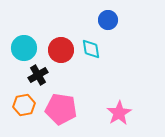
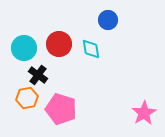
red circle: moved 2 px left, 6 px up
black cross: rotated 24 degrees counterclockwise
orange hexagon: moved 3 px right, 7 px up
pink pentagon: rotated 8 degrees clockwise
pink star: moved 25 px right
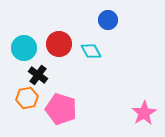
cyan diamond: moved 2 px down; rotated 20 degrees counterclockwise
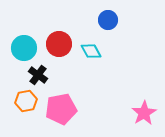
orange hexagon: moved 1 px left, 3 px down
pink pentagon: rotated 28 degrees counterclockwise
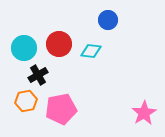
cyan diamond: rotated 55 degrees counterclockwise
black cross: rotated 24 degrees clockwise
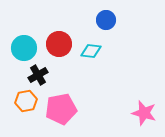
blue circle: moved 2 px left
pink star: rotated 25 degrees counterclockwise
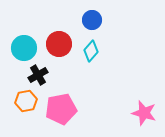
blue circle: moved 14 px left
cyan diamond: rotated 55 degrees counterclockwise
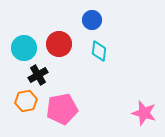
cyan diamond: moved 8 px right; rotated 35 degrees counterclockwise
pink pentagon: moved 1 px right
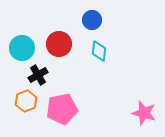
cyan circle: moved 2 px left
orange hexagon: rotated 10 degrees counterclockwise
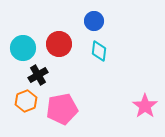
blue circle: moved 2 px right, 1 px down
cyan circle: moved 1 px right
pink star: moved 1 px right, 7 px up; rotated 20 degrees clockwise
